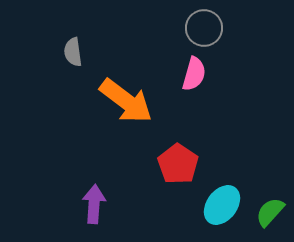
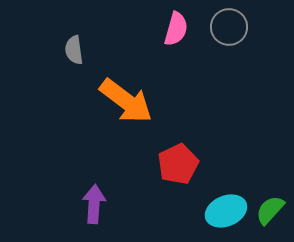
gray circle: moved 25 px right, 1 px up
gray semicircle: moved 1 px right, 2 px up
pink semicircle: moved 18 px left, 45 px up
red pentagon: rotated 12 degrees clockwise
cyan ellipse: moved 4 px right, 6 px down; rotated 30 degrees clockwise
green semicircle: moved 2 px up
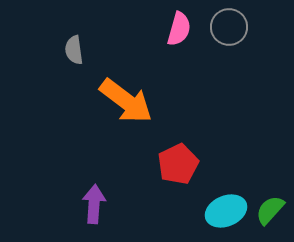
pink semicircle: moved 3 px right
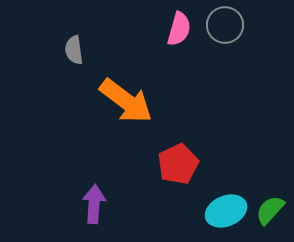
gray circle: moved 4 px left, 2 px up
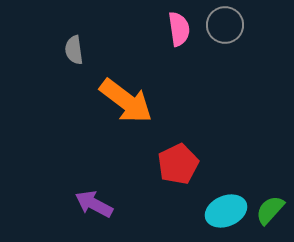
pink semicircle: rotated 24 degrees counterclockwise
purple arrow: rotated 66 degrees counterclockwise
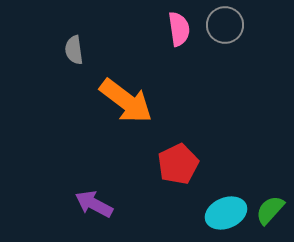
cyan ellipse: moved 2 px down
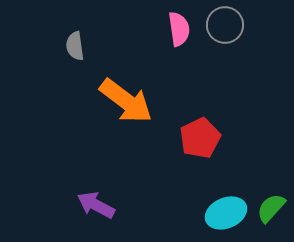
gray semicircle: moved 1 px right, 4 px up
red pentagon: moved 22 px right, 26 px up
purple arrow: moved 2 px right, 1 px down
green semicircle: moved 1 px right, 2 px up
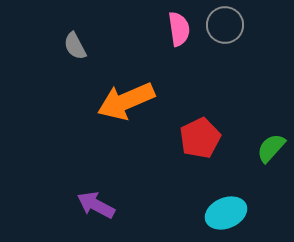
gray semicircle: rotated 20 degrees counterclockwise
orange arrow: rotated 120 degrees clockwise
green semicircle: moved 60 px up
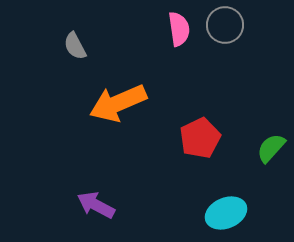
orange arrow: moved 8 px left, 2 px down
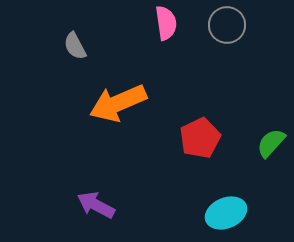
gray circle: moved 2 px right
pink semicircle: moved 13 px left, 6 px up
green semicircle: moved 5 px up
